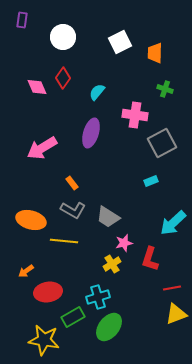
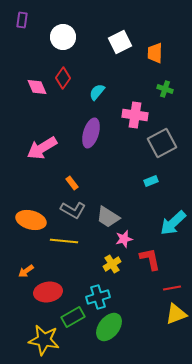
pink star: moved 4 px up
red L-shape: rotated 150 degrees clockwise
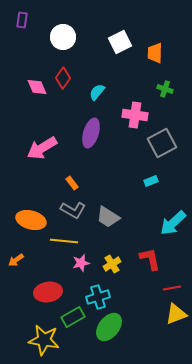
pink star: moved 43 px left, 24 px down
orange arrow: moved 10 px left, 11 px up
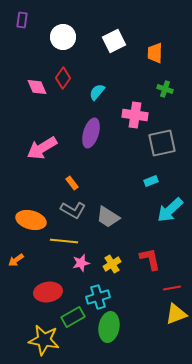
white square: moved 6 px left, 1 px up
gray square: rotated 16 degrees clockwise
cyan arrow: moved 3 px left, 13 px up
green ellipse: rotated 28 degrees counterclockwise
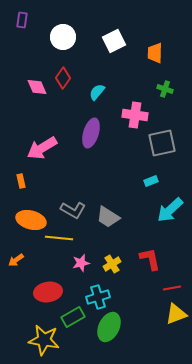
orange rectangle: moved 51 px left, 2 px up; rotated 24 degrees clockwise
yellow line: moved 5 px left, 3 px up
green ellipse: rotated 16 degrees clockwise
